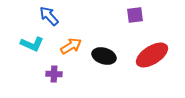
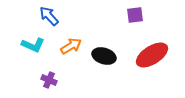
cyan L-shape: moved 1 px right, 1 px down
purple cross: moved 5 px left, 6 px down; rotated 21 degrees clockwise
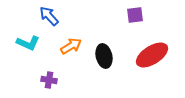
cyan L-shape: moved 5 px left, 2 px up
black ellipse: rotated 60 degrees clockwise
purple cross: rotated 14 degrees counterclockwise
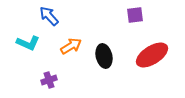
purple cross: rotated 28 degrees counterclockwise
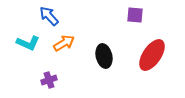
purple square: rotated 12 degrees clockwise
orange arrow: moved 7 px left, 3 px up
red ellipse: rotated 24 degrees counterclockwise
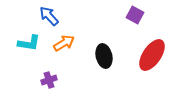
purple square: rotated 24 degrees clockwise
cyan L-shape: moved 1 px right; rotated 15 degrees counterclockwise
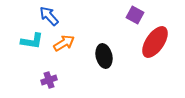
cyan L-shape: moved 3 px right, 2 px up
red ellipse: moved 3 px right, 13 px up
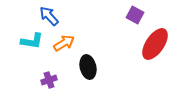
red ellipse: moved 2 px down
black ellipse: moved 16 px left, 11 px down
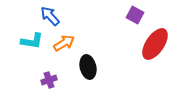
blue arrow: moved 1 px right
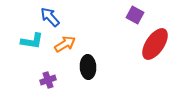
blue arrow: moved 1 px down
orange arrow: moved 1 px right, 1 px down
black ellipse: rotated 10 degrees clockwise
purple cross: moved 1 px left
